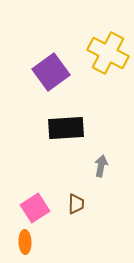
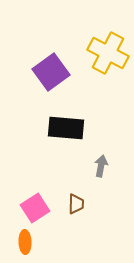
black rectangle: rotated 9 degrees clockwise
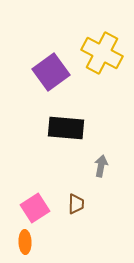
yellow cross: moved 6 px left
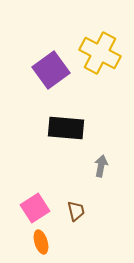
yellow cross: moved 2 px left
purple square: moved 2 px up
brown trapezoid: moved 7 px down; rotated 15 degrees counterclockwise
orange ellipse: moved 16 px right; rotated 15 degrees counterclockwise
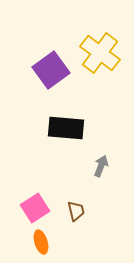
yellow cross: rotated 9 degrees clockwise
gray arrow: rotated 10 degrees clockwise
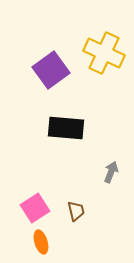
yellow cross: moved 4 px right; rotated 12 degrees counterclockwise
gray arrow: moved 10 px right, 6 px down
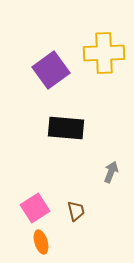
yellow cross: rotated 27 degrees counterclockwise
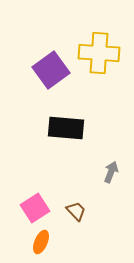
yellow cross: moved 5 px left; rotated 6 degrees clockwise
brown trapezoid: rotated 30 degrees counterclockwise
orange ellipse: rotated 40 degrees clockwise
